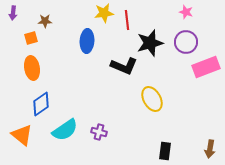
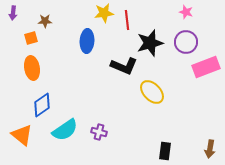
yellow ellipse: moved 7 px up; rotated 15 degrees counterclockwise
blue diamond: moved 1 px right, 1 px down
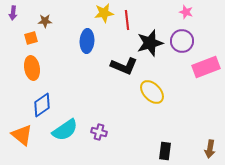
purple circle: moved 4 px left, 1 px up
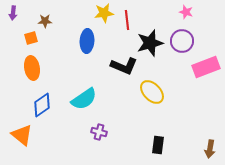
cyan semicircle: moved 19 px right, 31 px up
black rectangle: moved 7 px left, 6 px up
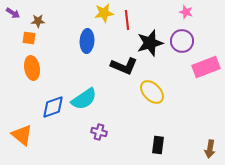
purple arrow: rotated 64 degrees counterclockwise
brown star: moved 7 px left
orange square: moved 2 px left; rotated 24 degrees clockwise
blue diamond: moved 11 px right, 2 px down; rotated 15 degrees clockwise
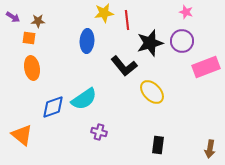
purple arrow: moved 4 px down
black L-shape: rotated 28 degrees clockwise
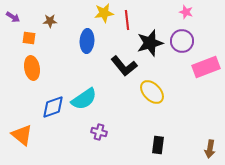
brown star: moved 12 px right
